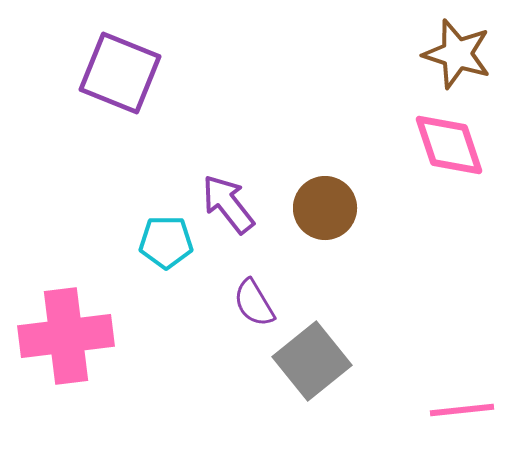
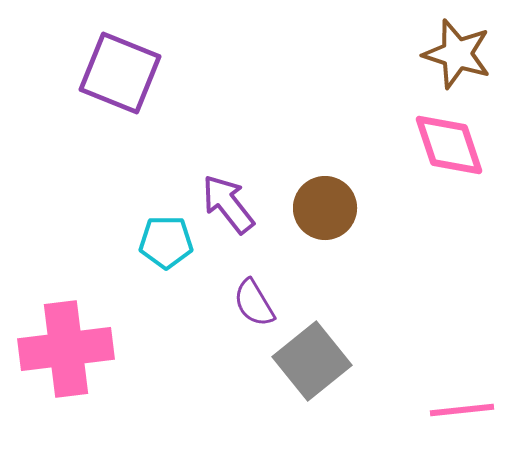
pink cross: moved 13 px down
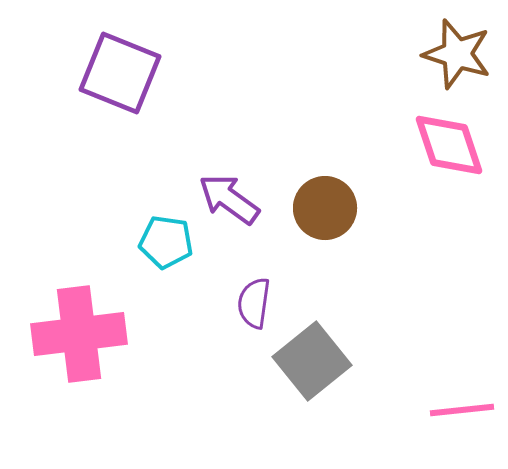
purple arrow: moved 1 px right, 5 px up; rotated 16 degrees counterclockwise
cyan pentagon: rotated 8 degrees clockwise
purple semicircle: rotated 39 degrees clockwise
pink cross: moved 13 px right, 15 px up
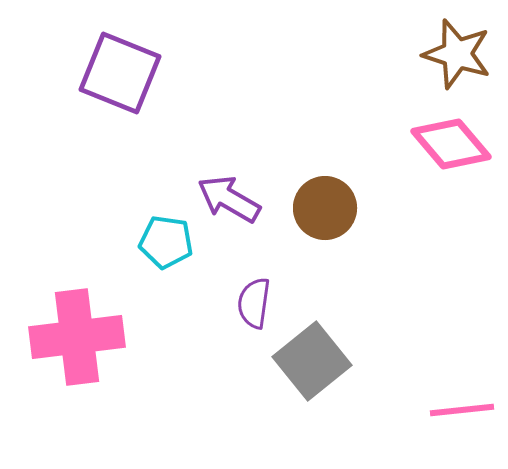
pink diamond: moved 2 px right, 1 px up; rotated 22 degrees counterclockwise
purple arrow: rotated 6 degrees counterclockwise
pink cross: moved 2 px left, 3 px down
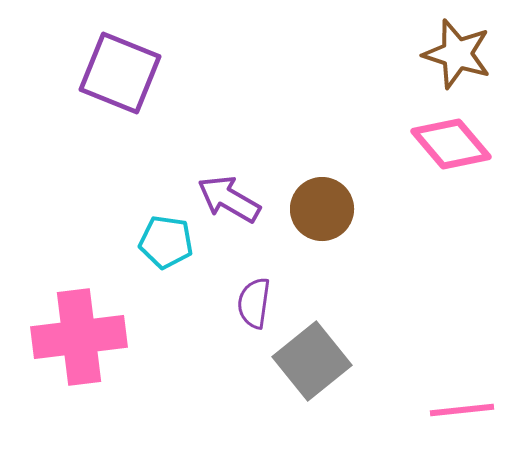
brown circle: moved 3 px left, 1 px down
pink cross: moved 2 px right
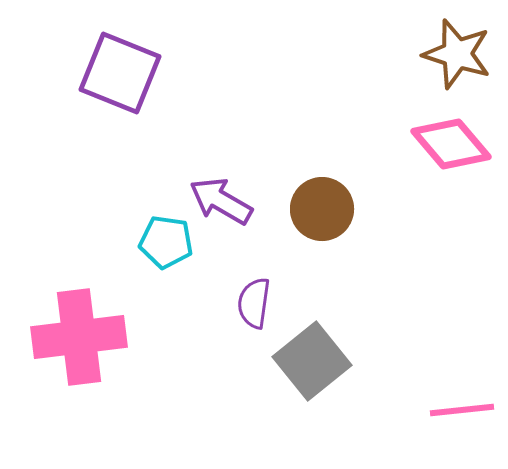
purple arrow: moved 8 px left, 2 px down
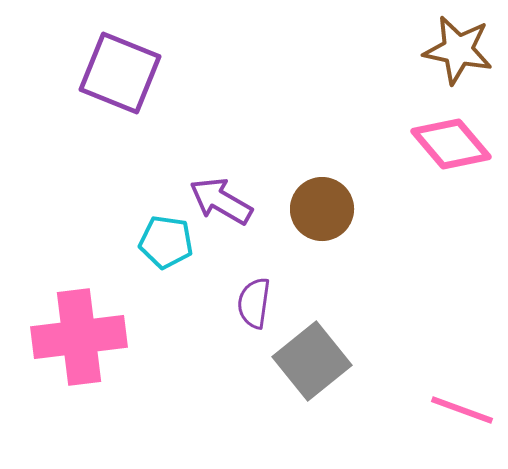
brown star: moved 1 px right, 4 px up; rotated 6 degrees counterclockwise
pink line: rotated 26 degrees clockwise
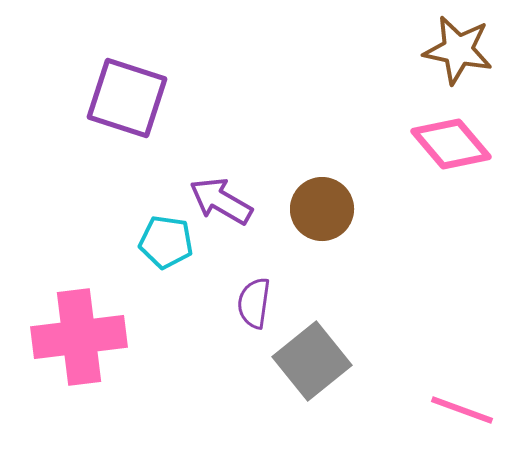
purple square: moved 7 px right, 25 px down; rotated 4 degrees counterclockwise
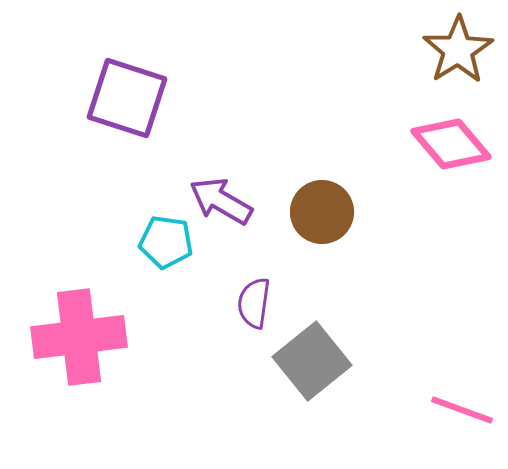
brown star: rotated 28 degrees clockwise
brown circle: moved 3 px down
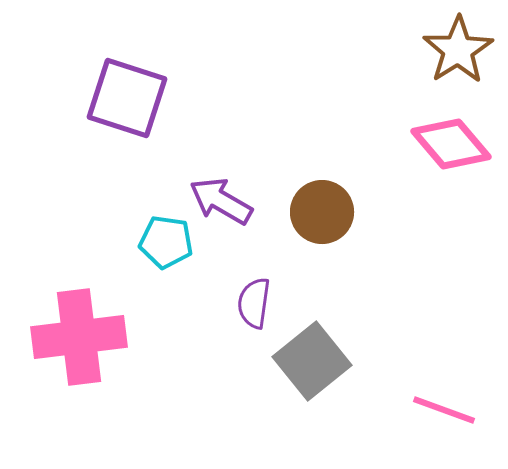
pink line: moved 18 px left
